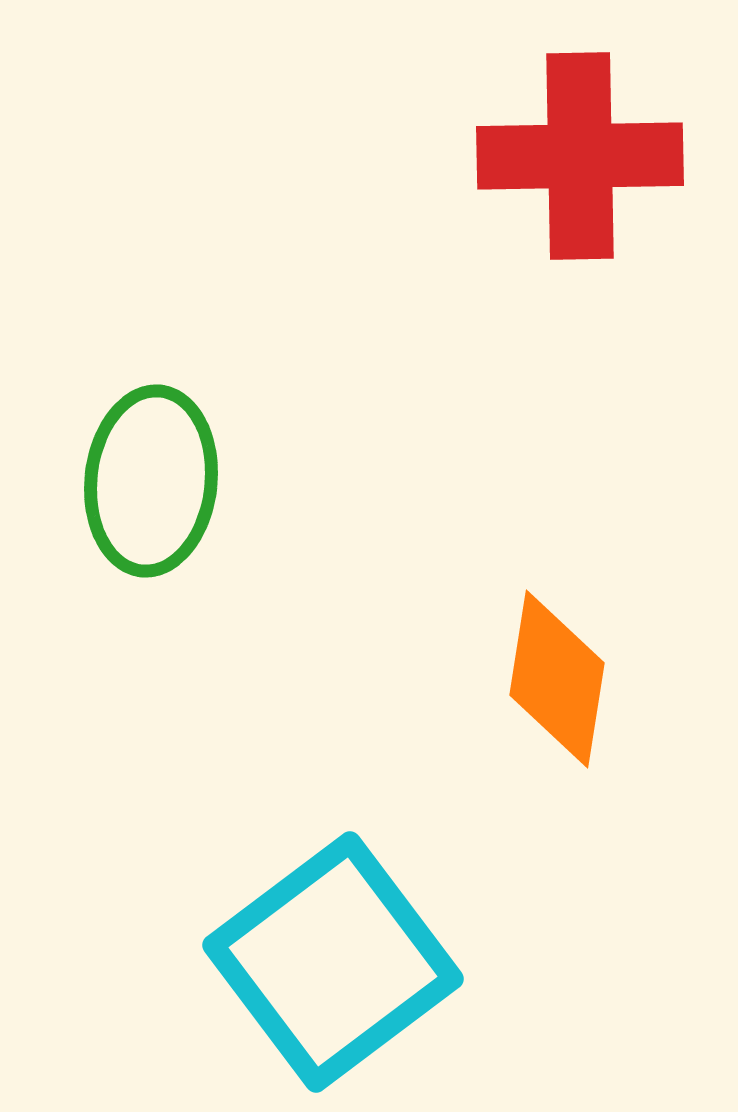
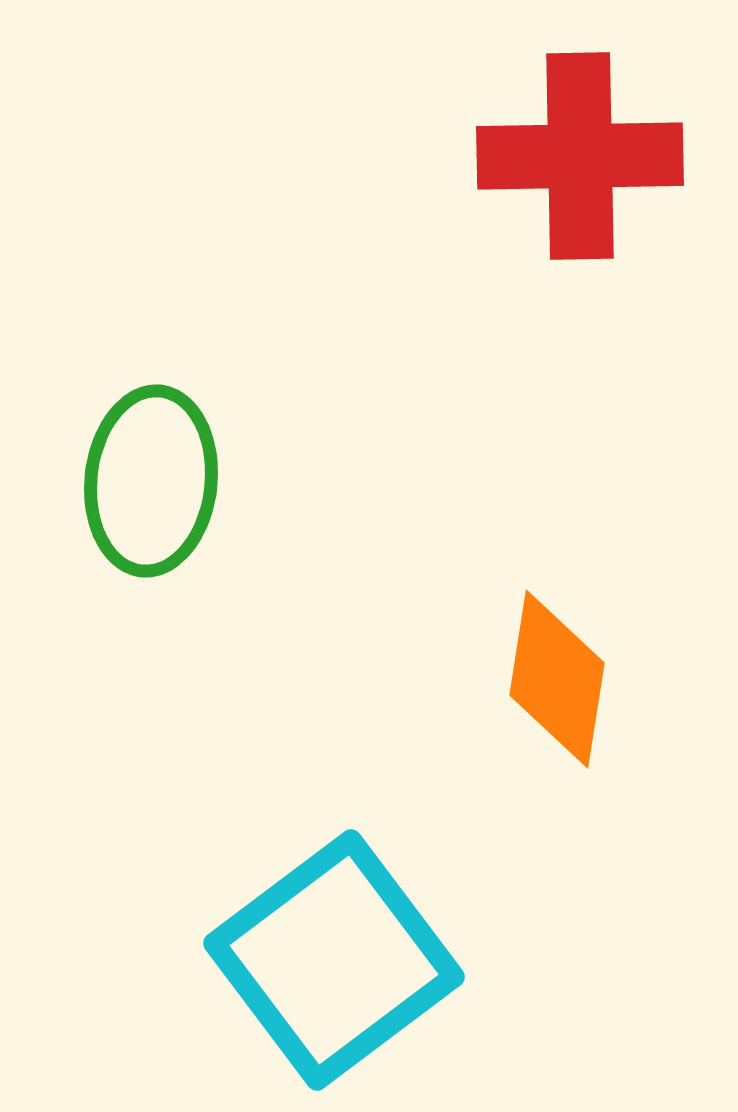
cyan square: moved 1 px right, 2 px up
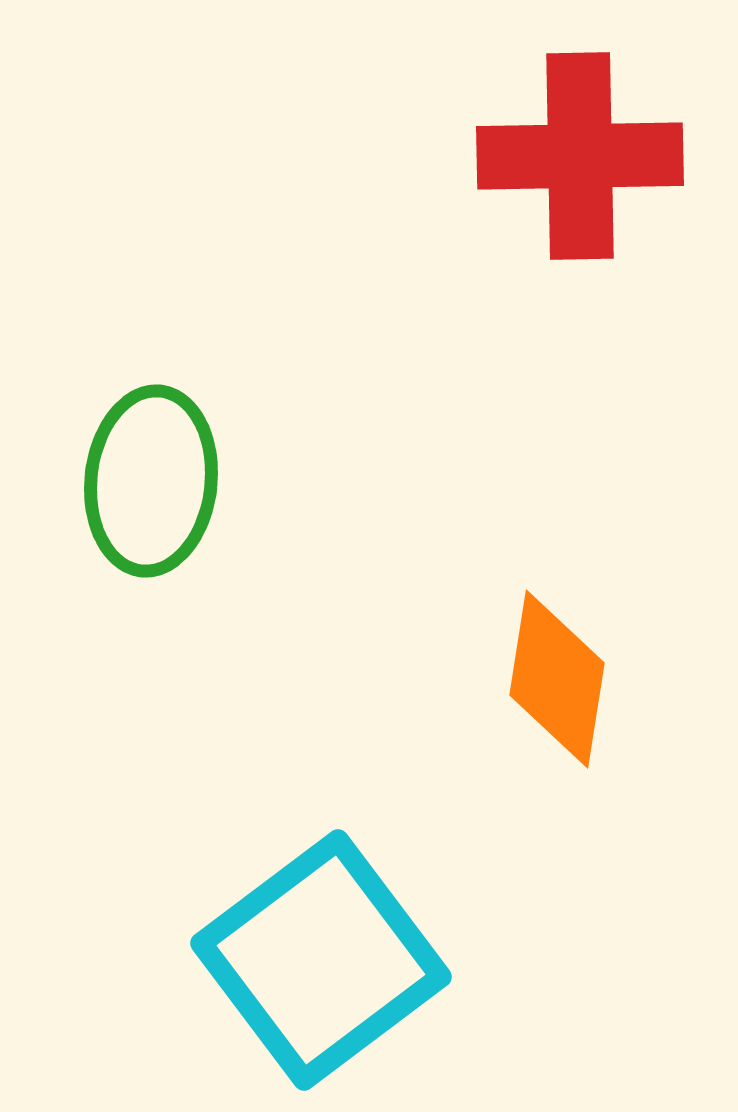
cyan square: moved 13 px left
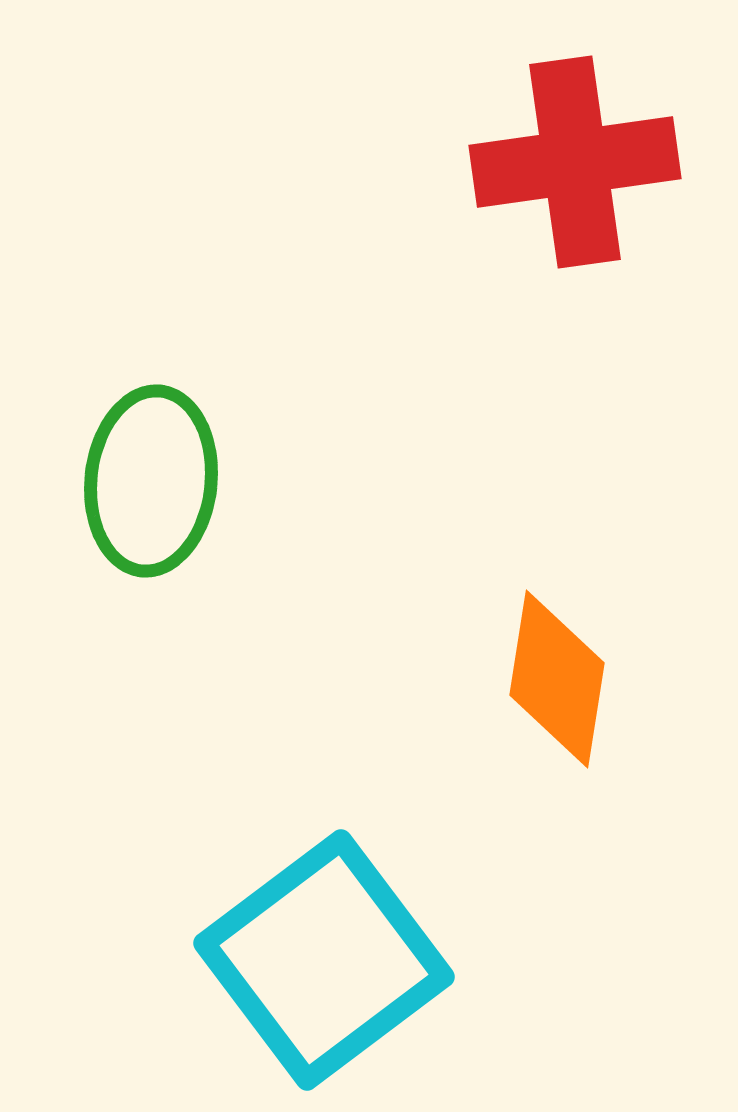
red cross: moved 5 px left, 6 px down; rotated 7 degrees counterclockwise
cyan square: moved 3 px right
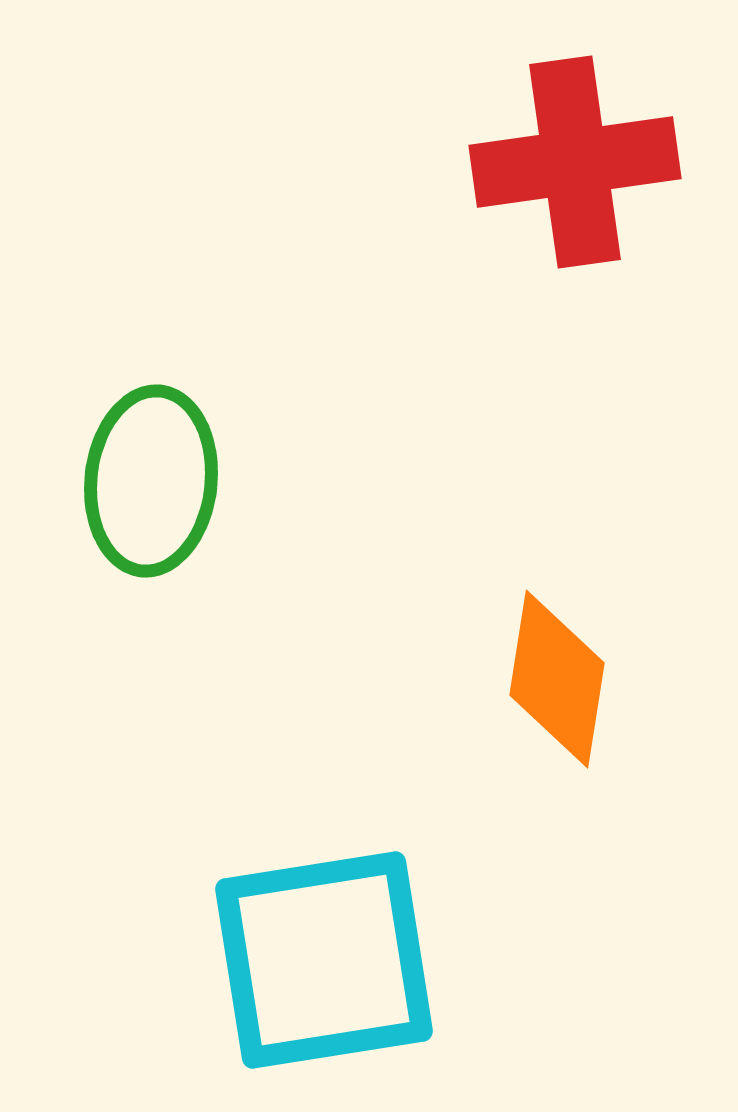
cyan square: rotated 28 degrees clockwise
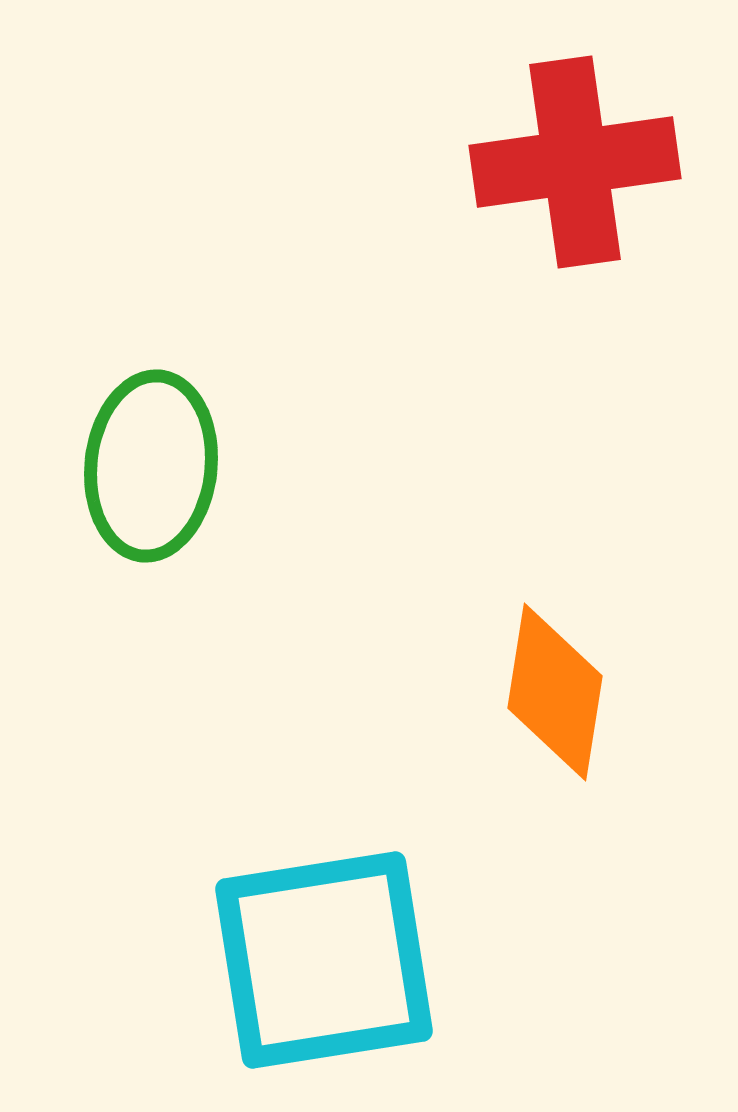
green ellipse: moved 15 px up
orange diamond: moved 2 px left, 13 px down
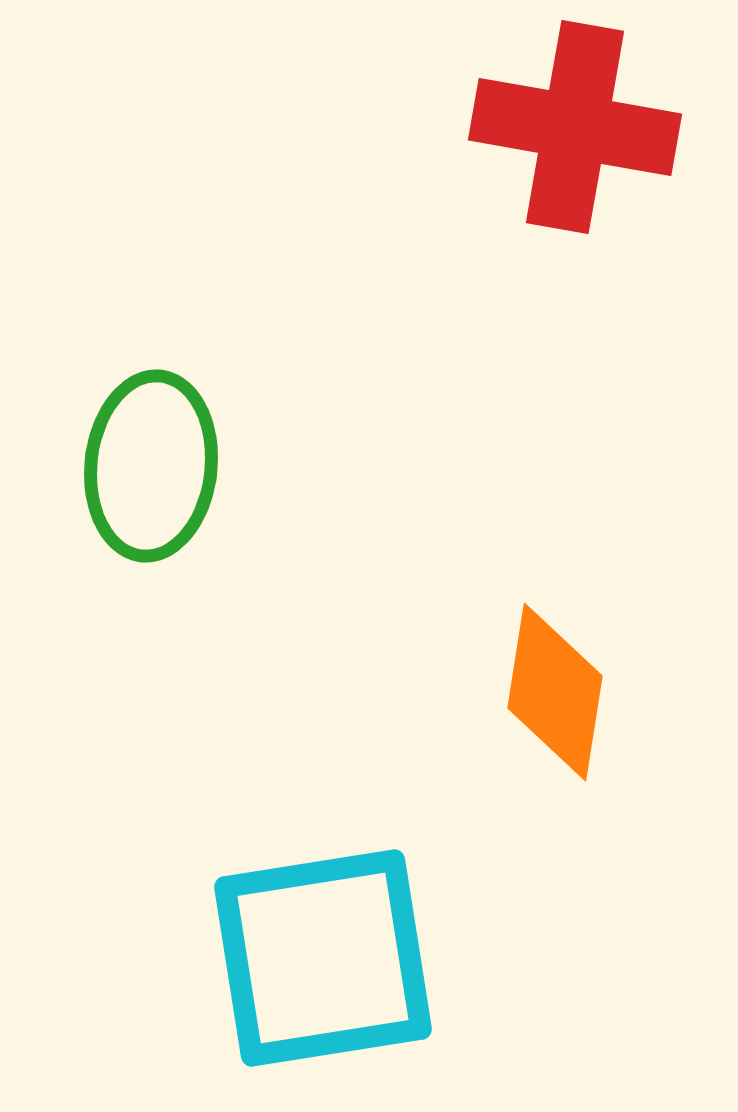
red cross: moved 35 px up; rotated 18 degrees clockwise
cyan square: moved 1 px left, 2 px up
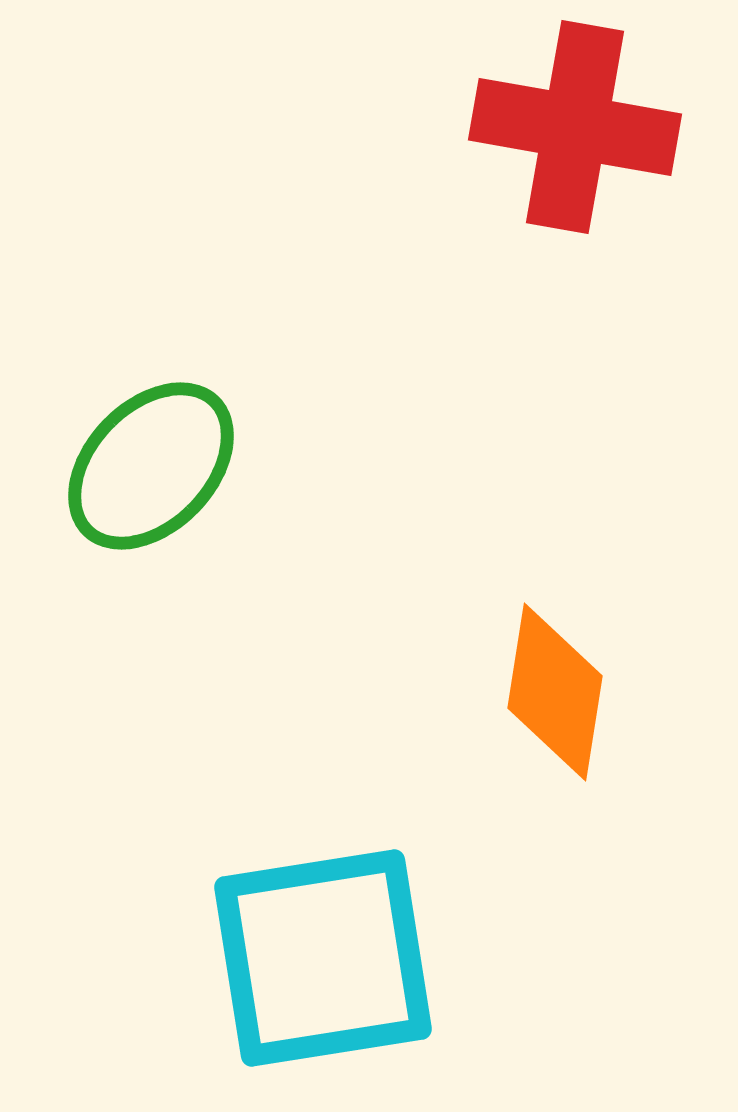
green ellipse: rotated 38 degrees clockwise
